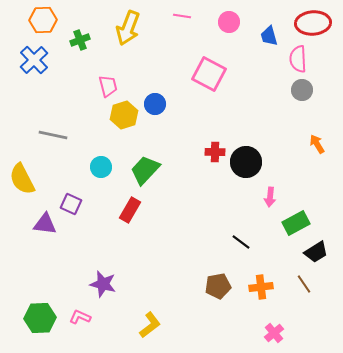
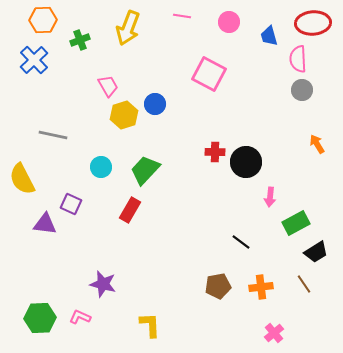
pink trapezoid: rotated 15 degrees counterclockwise
yellow L-shape: rotated 56 degrees counterclockwise
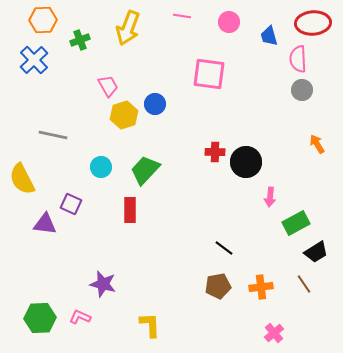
pink square: rotated 20 degrees counterclockwise
red rectangle: rotated 30 degrees counterclockwise
black line: moved 17 px left, 6 px down
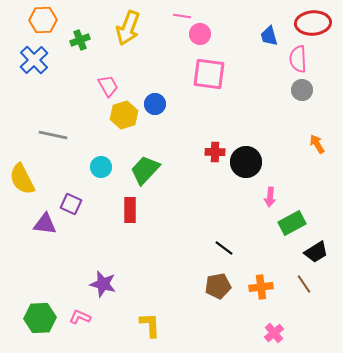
pink circle: moved 29 px left, 12 px down
green rectangle: moved 4 px left
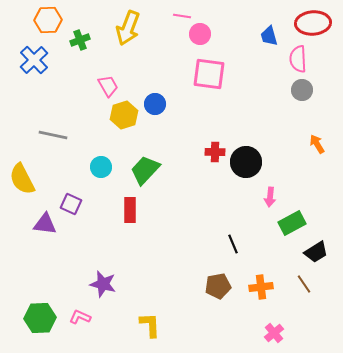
orange hexagon: moved 5 px right
black line: moved 9 px right, 4 px up; rotated 30 degrees clockwise
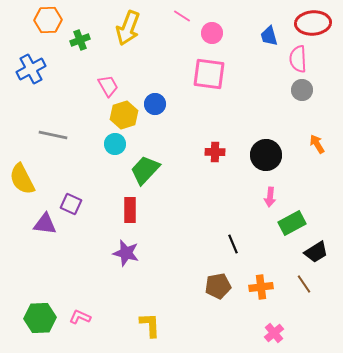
pink line: rotated 24 degrees clockwise
pink circle: moved 12 px right, 1 px up
blue cross: moved 3 px left, 9 px down; rotated 16 degrees clockwise
black circle: moved 20 px right, 7 px up
cyan circle: moved 14 px right, 23 px up
purple star: moved 23 px right, 31 px up
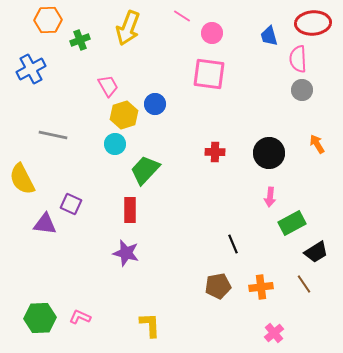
black circle: moved 3 px right, 2 px up
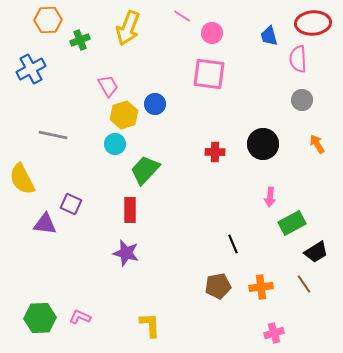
gray circle: moved 10 px down
black circle: moved 6 px left, 9 px up
pink cross: rotated 24 degrees clockwise
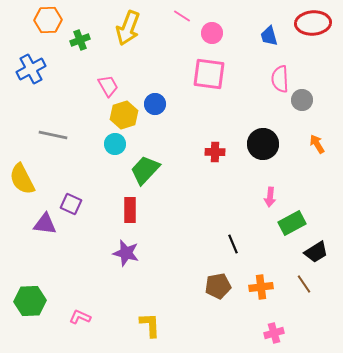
pink semicircle: moved 18 px left, 20 px down
green hexagon: moved 10 px left, 17 px up
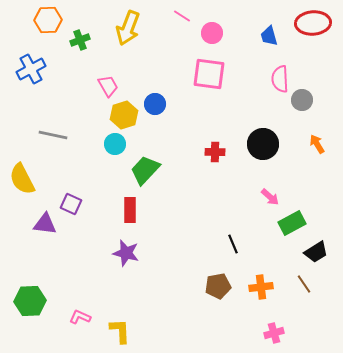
pink arrow: rotated 54 degrees counterclockwise
yellow L-shape: moved 30 px left, 6 px down
